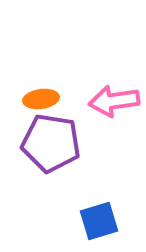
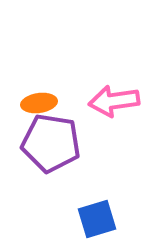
orange ellipse: moved 2 px left, 4 px down
blue square: moved 2 px left, 2 px up
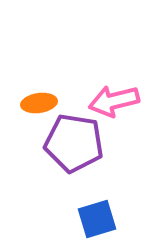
pink arrow: rotated 6 degrees counterclockwise
purple pentagon: moved 23 px right
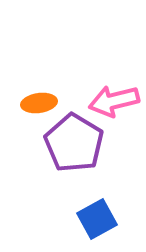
purple pentagon: rotated 22 degrees clockwise
blue square: rotated 12 degrees counterclockwise
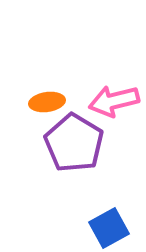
orange ellipse: moved 8 px right, 1 px up
blue square: moved 12 px right, 9 px down
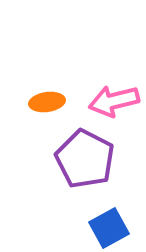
purple pentagon: moved 11 px right, 16 px down; rotated 4 degrees counterclockwise
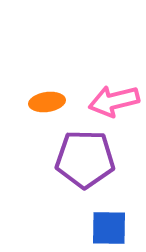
purple pentagon: rotated 26 degrees counterclockwise
blue square: rotated 30 degrees clockwise
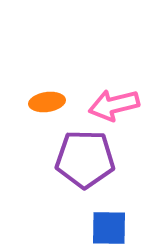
pink arrow: moved 4 px down
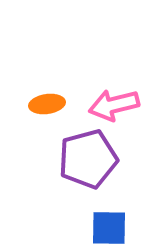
orange ellipse: moved 2 px down
purple pentagon: moved 3 px right; rotated 16 degrees counterclockwise
